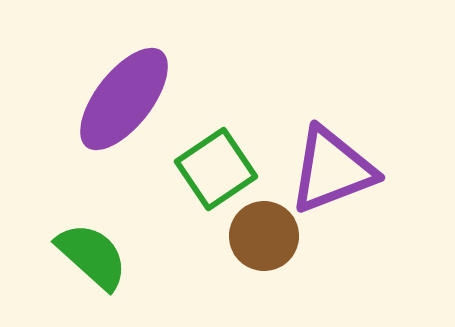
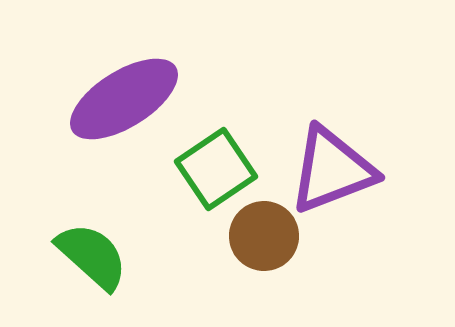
purple ellipse: rotated 20 degrees clockwise
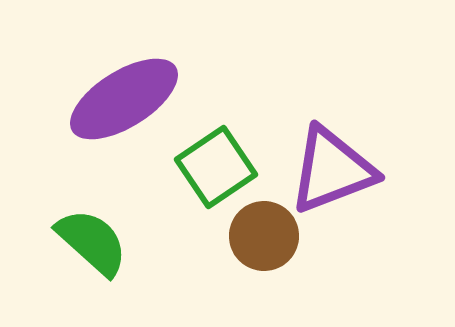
green square: moved 2 px up
green semicircle: moved 14 px up
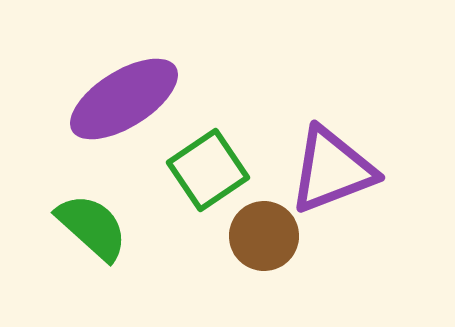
green square: moved 8 px left, 3 px down
green semicircle: moved 15 px up
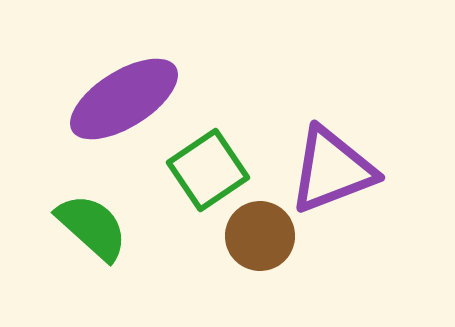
brown circle: moved 4 px left
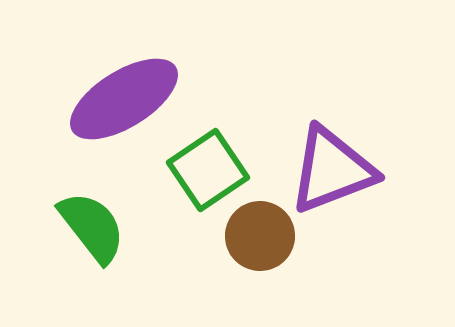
green semicircle: rotated 10 degrees clockwise
